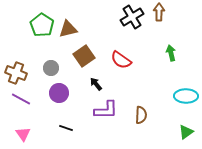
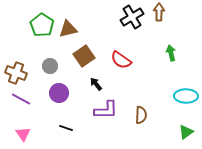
gray circle: moved 1 px left, 2 px up
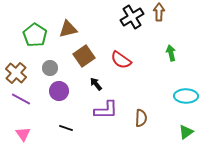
green pentagon: moved 7 px left, 10 px down
gray circle: moved 2 px down
brown cross: rotated 20 degrees clockwise
purple circle: moved 2 px up
brown semicircle: moved 3 px down
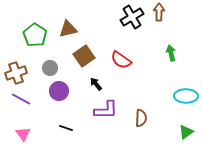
brown cross: rotated 30 degrees clockwise
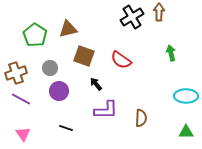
brown square: rotated 35 degrees counterclockwise
green triangle: rotated 35 degrees clockwise
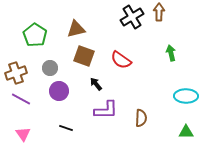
brown triangle: moved 8 px right
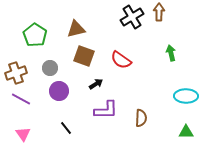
black arrow: rotated 96 degrees clockwise
black line: rotated 32 degrees clockwise
